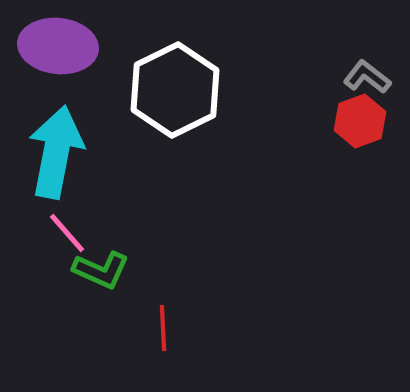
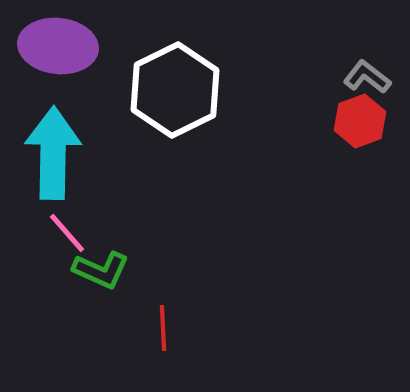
cyan arrow: moved 3 px left, 1 px down; rotated 10 degrees counterclockwise
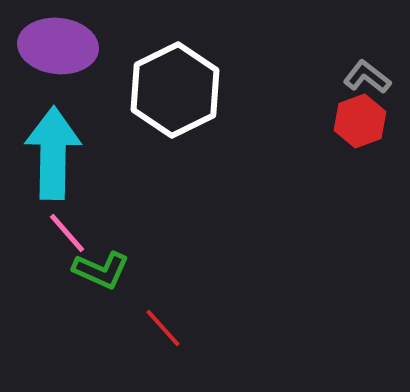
red line: rotated 39 degrees counterclockwise
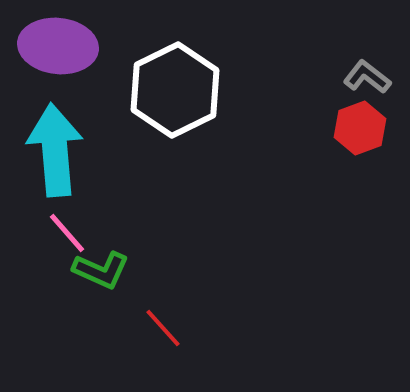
red hexagon: moved 7 px down
cyan arrow: moved 2 px right, 3 px up; rotated 6 degrees counterclockwise
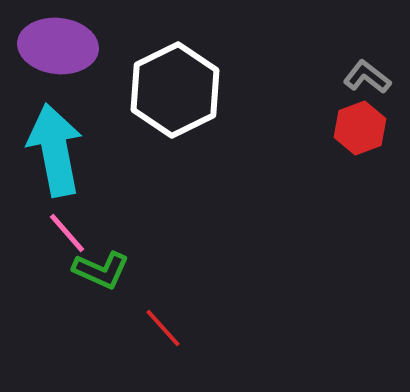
cyan arrow: rotated 6 degrees counterclockwise
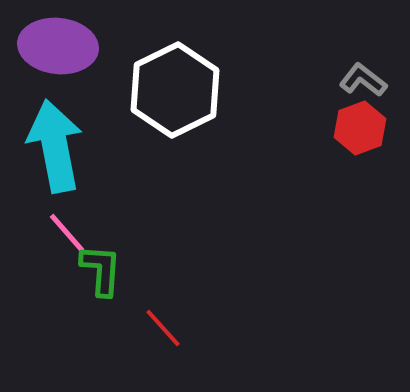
gray L-shape: moved 4 px left, 3 px down
cyan arrow: moved 4 px up
green L-shape: rotated 110 degrees counterclockwise
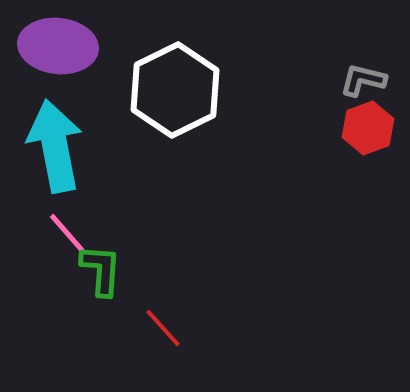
gray L-shape: rotated 24 degrees counterclockwise
red hexagon: moved 8 px right
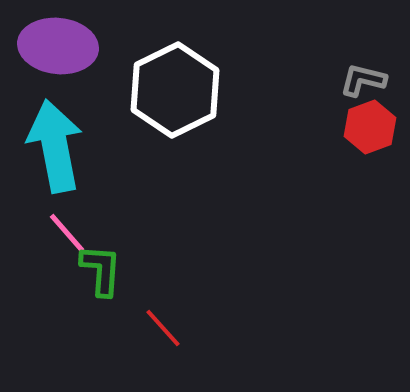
red hexagon: moved 2 px right, 1 px up
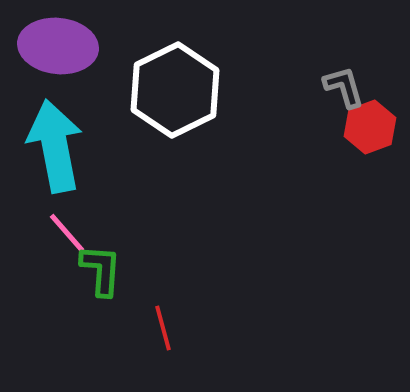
gray L-shape: moved 19 px left, 7 px down; rotated 60 degrees clockwise
red line: rotated 27 degrees clockwise
